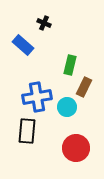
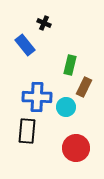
blue rectangle: moved 2 px right; rotated 10 degrees clockwise
blue cross: rotated 12 degrees clockwise
cyan circle: moved 1 px left
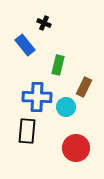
green rectangle: moved 12 px left
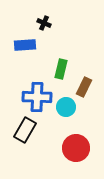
blue rectangle: rotated 55 degrees counterclockwise
green rectangle: moved 3 px right, 4 px down
black rectangle: moved 2 px left, 1 px up; rotated 25 degrees clockwise
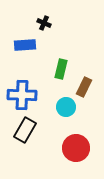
blue cross: moved 15 px left, 2 px up
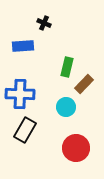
blue rectangle: moved 2 px left, 1 px down
green rectangle: moved 6 px right, 2 px up
brown rectangle: moved 3 px up; rotated 18 degrees clockwise
blue cross: moved 2 px left, 1 px up
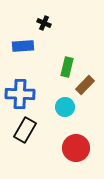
brown rectangle: moved 1 px right, 1 px down
cyan circle: moved 1 px left
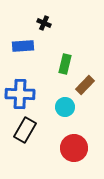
green rectangle: moved 2 px left, 3 px up
red circle: moved 2 px left
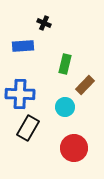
black rectangle: moved 3 px right, 2 px up
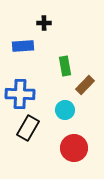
black cross: rotated 24 degrees counterclockwise
green rectangle: moved 2 px down; rotated 24 degrees counterclockwise
cyan circle: moved 3 px down
